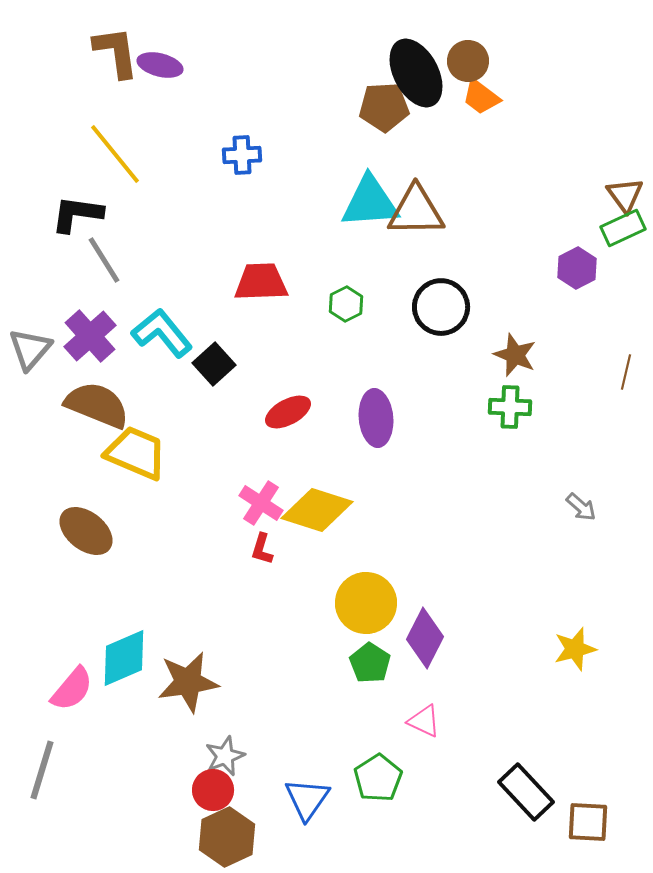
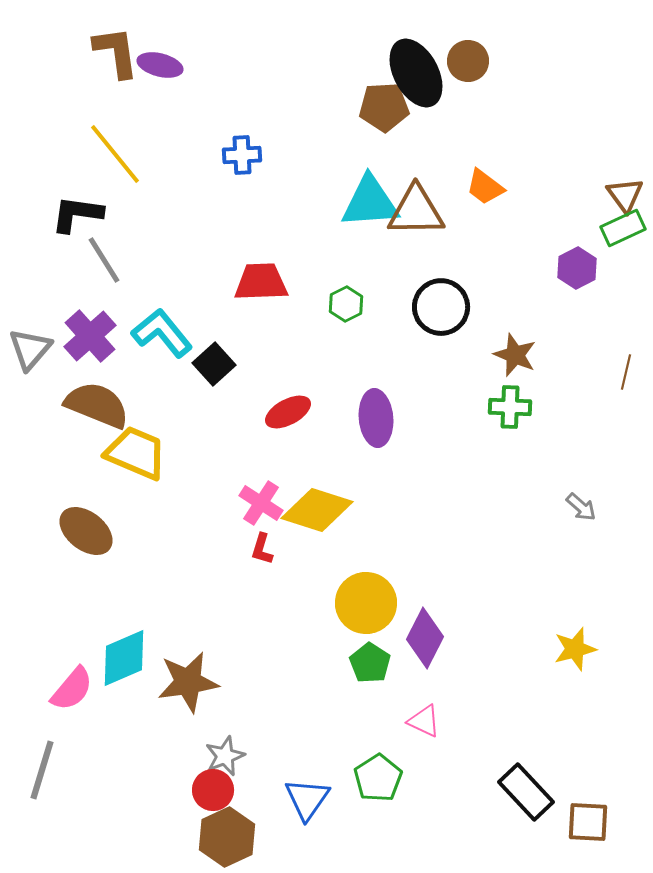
orange trapezoid at (481, 97): moved 4 px right, 90 px down
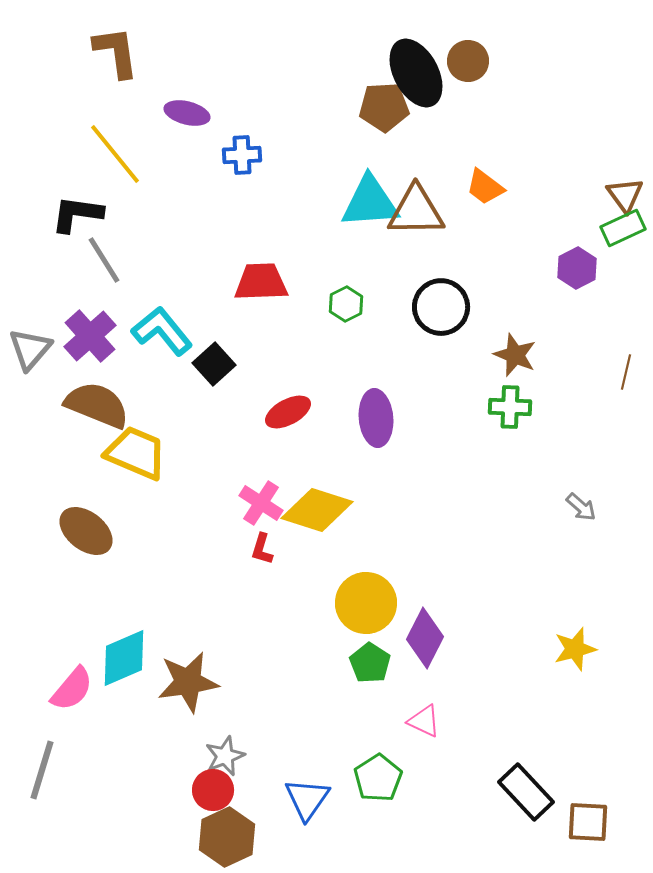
purple ellipse at (160, 65): moved 27 px right, 48 px down
cyan L-shape at (162, 333): moved 2 px up
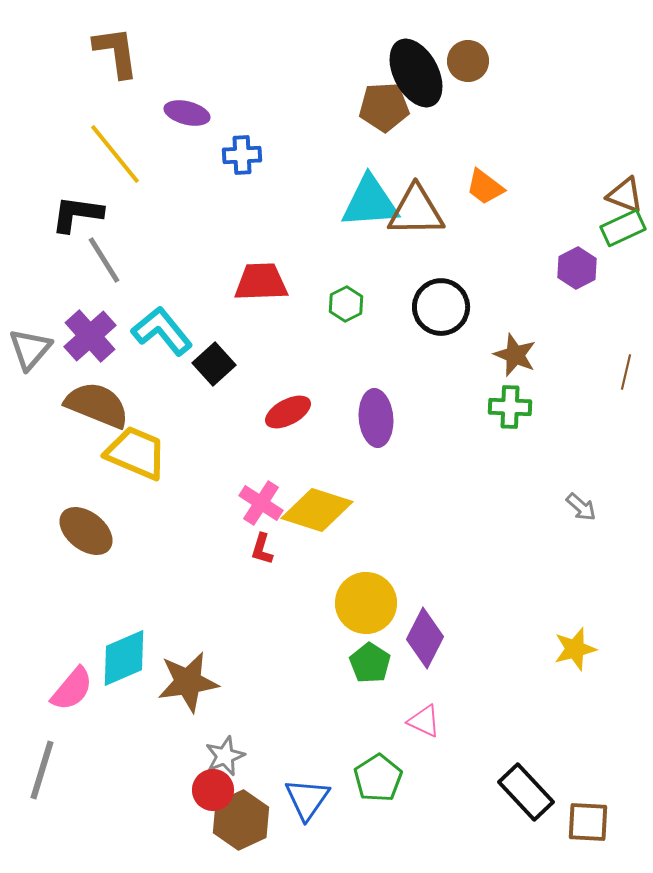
brown triangle at (625, 195): rotated 33 degrees counterclockwise
brown hexagon at (227, 837): moved 14 px right, 17 px up
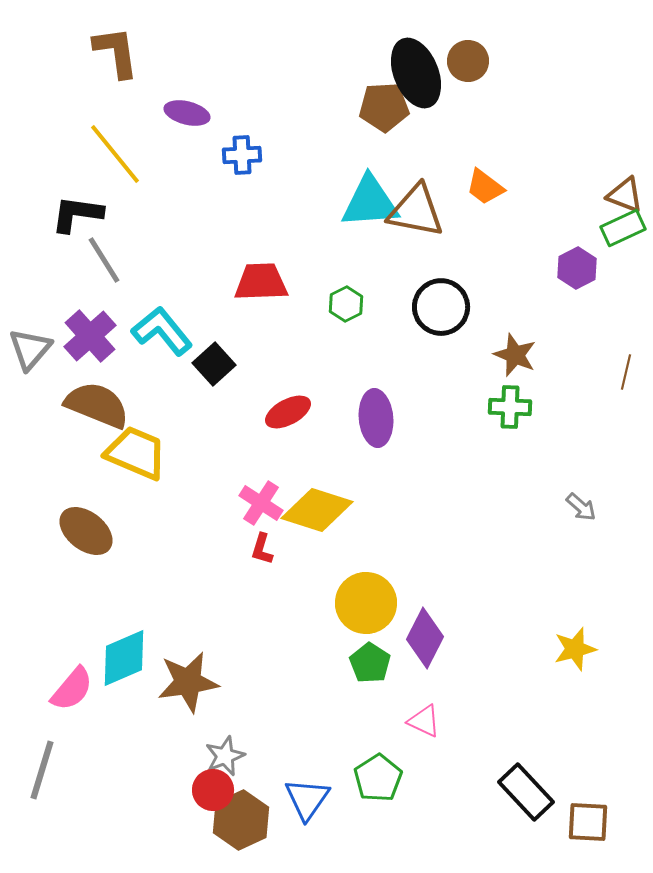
black ellipse at (416, 73): rotated 6 degrees clockwise
brown triangle at (416, 211): rotated 12 degrees clockwise
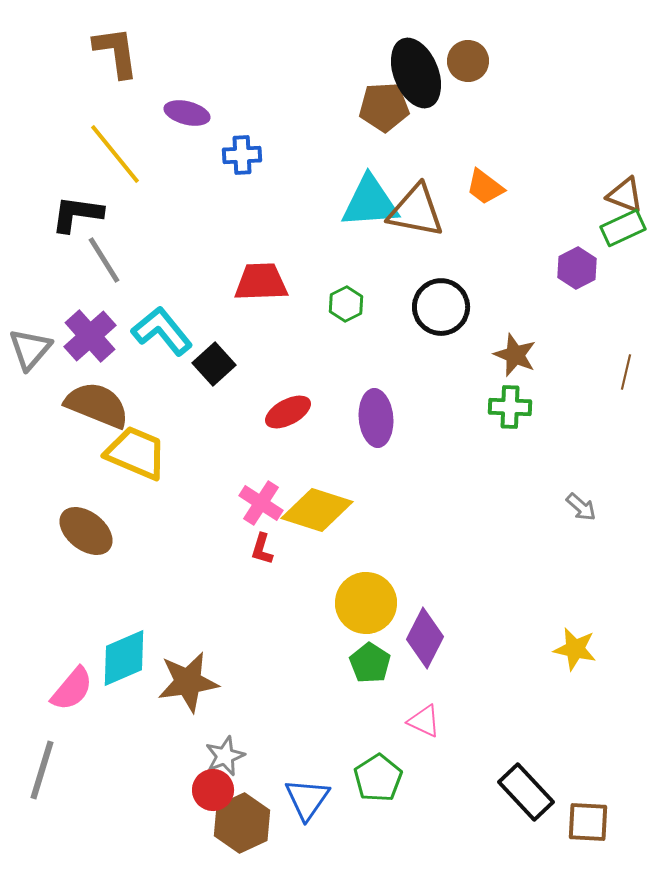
yellow star at (575, 649): rotated 27 degrees clockwise
brown hexagon at (241, 820): moved 1 px right, 3 px down
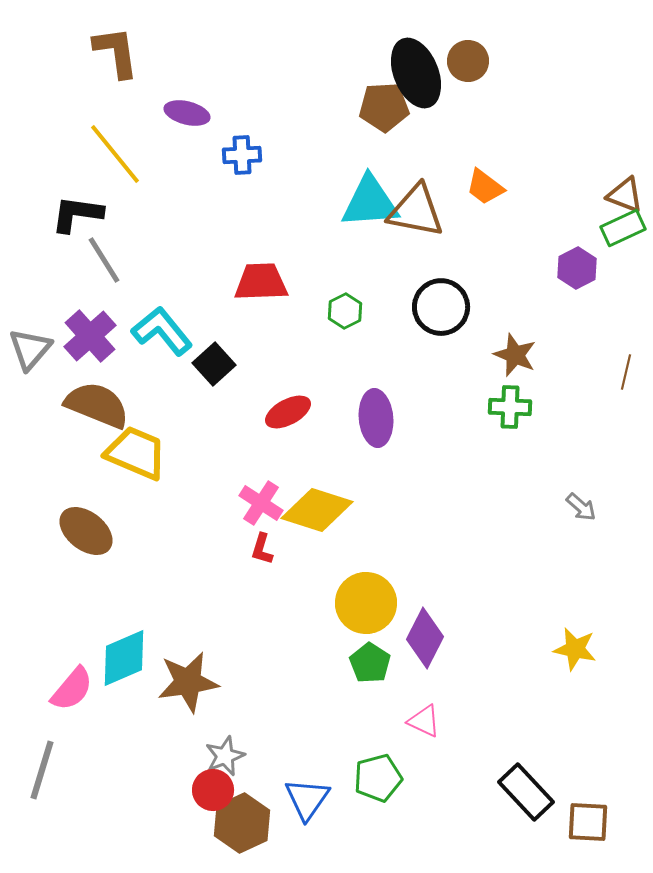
green hexagon at (346, 304): moved 1 px left, 7 px down
green pentagon at (378, 778): rotated 18 degrees clockwise
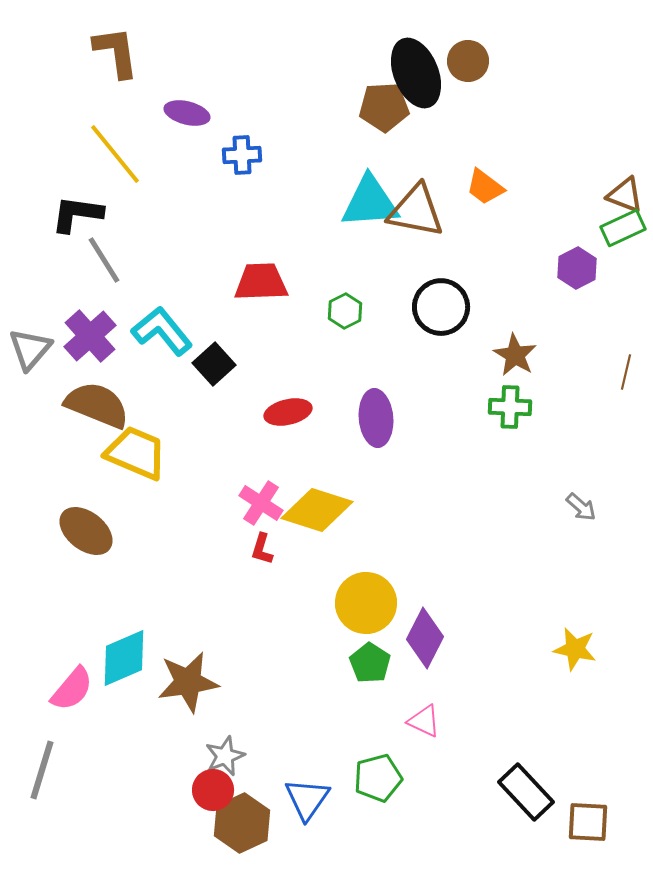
brown star at (515, 355): rotated 9 degrees clockwise
red ellipse at (288, 412): rotated 15 degrees clockwise
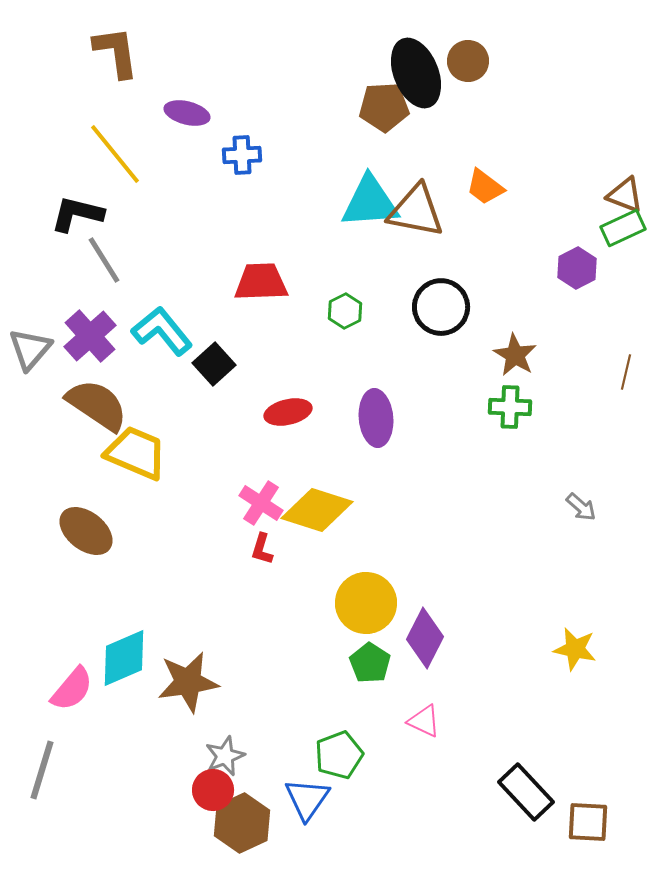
black L-shape at (77, 214): rotated 6 degrees clockwise
brown semicircle at (97, 405): rotated 12 degrees clockwise
green pentagon at (378, 778): moved 39 px left, 23 px up; rotated 6 degrees counterclockwise
